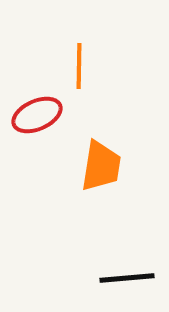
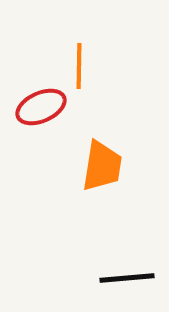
red ellipse: moved 4 px right, 8 px up
orange trapezoid: moved 1 px right
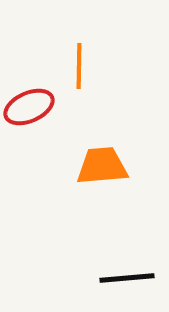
red ellipse: moved 12 px left
orange trapezoid: rotated 104 degrees counterclockwise
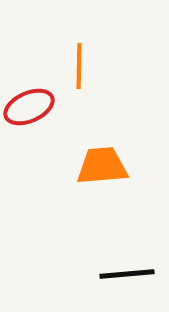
black line: moved 4 px up
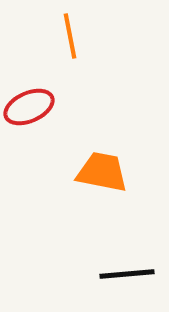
orange line: moved 9 px left, 30 px up; rotated 12 degrees counterclockwise
orange trapezoid: moved 6 px down; rotated 16 degrees clockwise
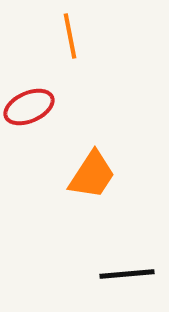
orange trapezoid: moved 10 px left, 3 px down; rotated 112 degrees clockwise
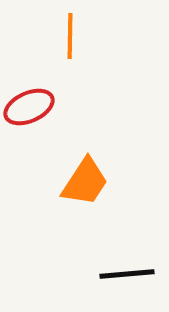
orange line: rotated 12 degrees clockwise
orange trapezoid: moved 7 px left, 7 px down
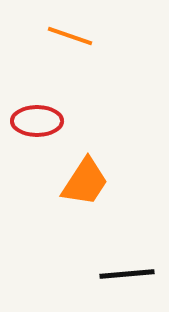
orange line: rotated 72 degrees counterclockwise
red ellipse: moved 8 px right, 14 px down; rotated 24 degrees clockwise
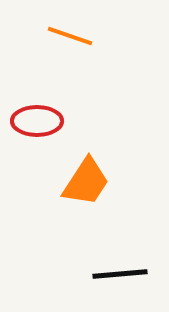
orange trapezoid: moved 1 px right
black line: moved 7 px left
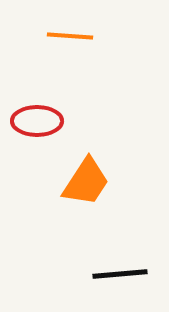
orange line: rotated 15 degrees counterclockwise
